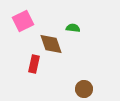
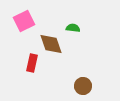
pink square: moved 1 px right
red rectangle: moved 2 px left, 1 px up
brown circle: moved 1 px left, 3 px up
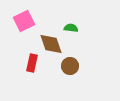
green semicircle: moved 2 px left
brown circle: moved 13 px left, 20 px up
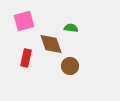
pink square: rotated 10 degrees clockwise
red rectangle: moved 6 px left, 5 px up
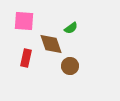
pink square: rotated 20 degrees clockwise
green semicircle: rotated 136 degrees clockwise
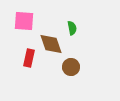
green semicircle: moved 1 px right; rotated 64 degrees counterclockwise
red rectangle: moved 3 px right
brown circle: moved 1 px right, 1 px down
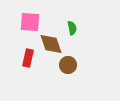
pink square: moved 6 px right, 1 px down
red rectangle: moved 1 px left
brown circle: moved 3 px left, 2 px up
